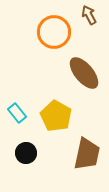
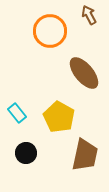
orange circle: moved 4 px left, 1 px up
yellow pentagon: moved 3 px right, 1 px down
brown trapezoid: moved 2 px left, 1 px down
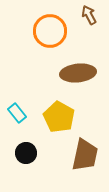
brown ellipse: moved 6 px left; rotated 56 degrees counterclockwise
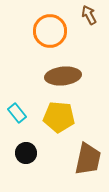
brown ellipse: moved 15 px left, 3 px down
yellow pentagon: rotated 24 degrees counterclockwise
brown trapezoid: moved 3 px right, 4 px down
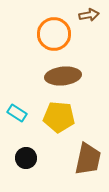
brown arrow: rotated 108 degrees clockwise
orange circle: moved 4 px right, 3 px down
cyan rectangle: rotated 18 degrees counterclockwise
black circle: moved 5 px down
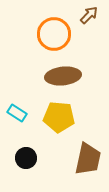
brown arrow: rotated 36 degrees counterclockwise
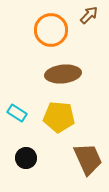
orange circle: moved 3 px left, 4 px up
brown ellipse: moved 2 px up
brown trapezoid: rotated 36 degrees counterclockwise
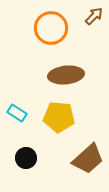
brown arrow: moved 5 px right, 1 px down
orange circle: moved 2 px up
brown ellipse: moved 3 px right, 1 px down
brown trapezoid: rotated 72 degrees clockwise
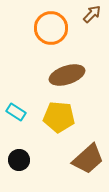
brown arrow: moved 2 px left, 2 px up
brown ellipse: moved 1 px right; rotated 12 degrees counterclockwise
cyan rectangle: moved 1 px left, 1 px up
black circle: moved 7 px left, 2 px down
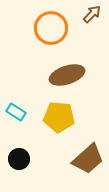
black circle: moved 1 px up
